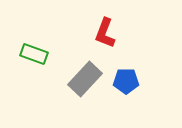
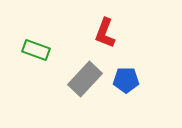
green rectangle: moved 2 px right, 4 px up
blue pentagon: moved 1 px up
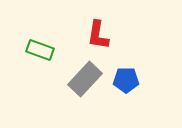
red L-shape: moved 7 px left, 2 px down; rotated 12 degrees counterclockwise
green rectangle: moved 4 px right
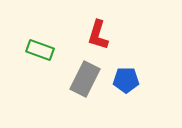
red L-shape: rotated 8 degrees clockwise
gray rectangle: rotated 16 degrees counterclockwise
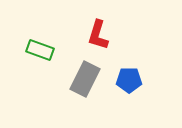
blue pentagon: moved 3 px right
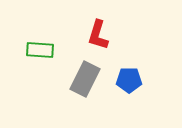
green rectangle: rotated 16 degrees counterclockwise
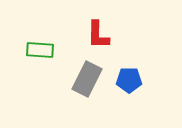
red L-shape: rotated 16 degrees counterclockwise
gray rectangle: moved 2 px right
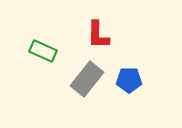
green rectangle: moved 3 px right, 1 px down; rotated 20 degrees clockwise
gray rectangle: rotated 12 degrees clockwise
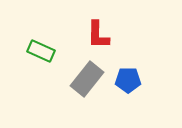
green rectangle: moved 2 px left
blue pentagon: moved 1 px left
